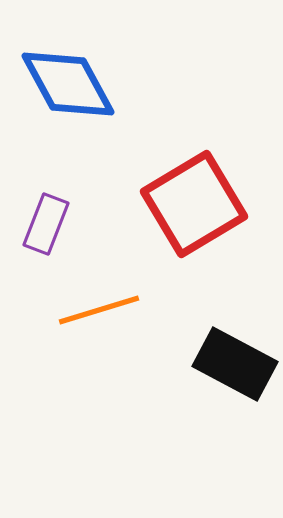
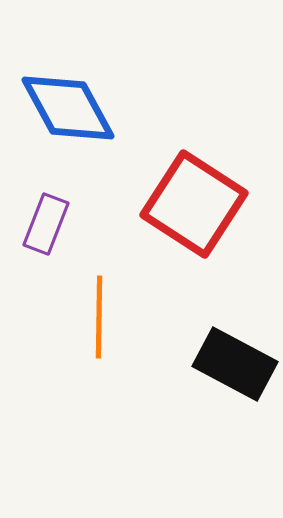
blue diamond: moved 24 px down
red square: rotated 26 degrees counterclockwise
orange line: moved 7 px down; rotated 72 degrees counterclockwise
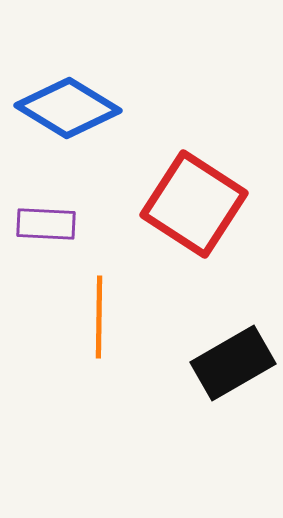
blue diamond: rotated 30 degrees counterclockwise
purple rectangle: rotated 72 degrees clockwise
black rectangle: moved 2 px left, 1 px up; rotated 58 degrees counterclockwise
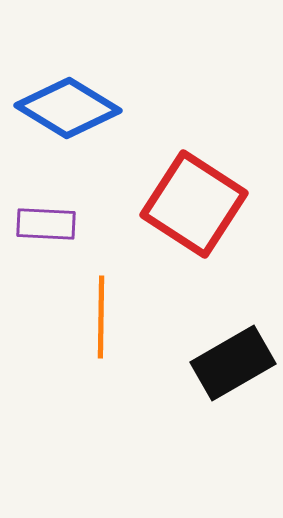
orange line: moved 2 px right
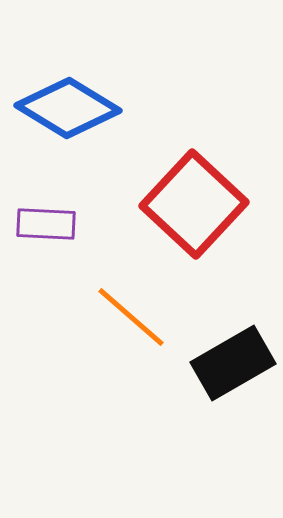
red square: rotated 10 degrees clockwise
orange line: moved 30 px right; rotated 50 degrees counterclockwise
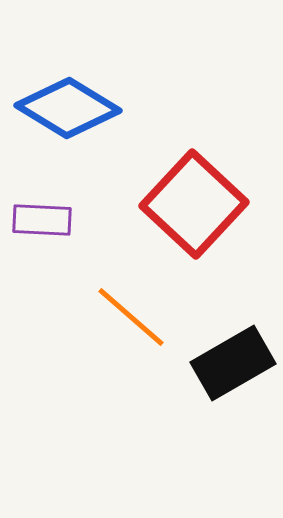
purple rectangle: moved 4 px left, 4 px up
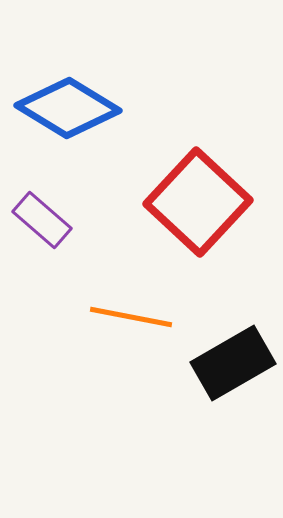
red square: moved 4 px right, 2 px up
purple rectangle: rotated 38 degrees clockwise
orange line: rotated 30 degrees counterclockwise
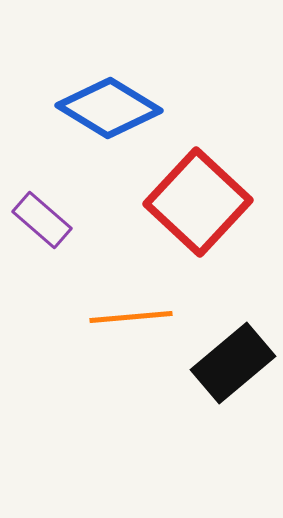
blue diamond: moved 41 px right
orange line: rotated 16 degrees counterclockwise
black rectangle: rotated 10 degrees counterclockwise
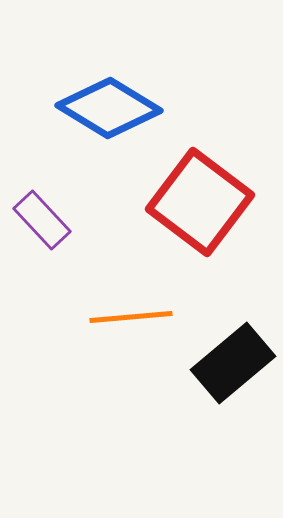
red square: moved 2 px right; rotated 6 degrees counterclockwise
purple rectangle: rotated 6 degrees clockwise
